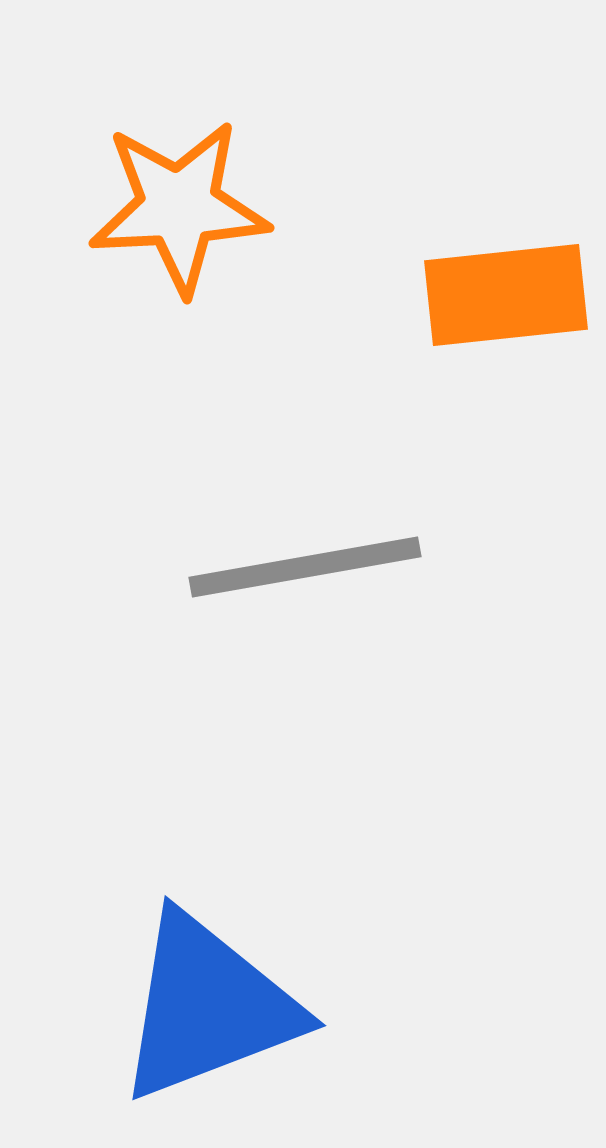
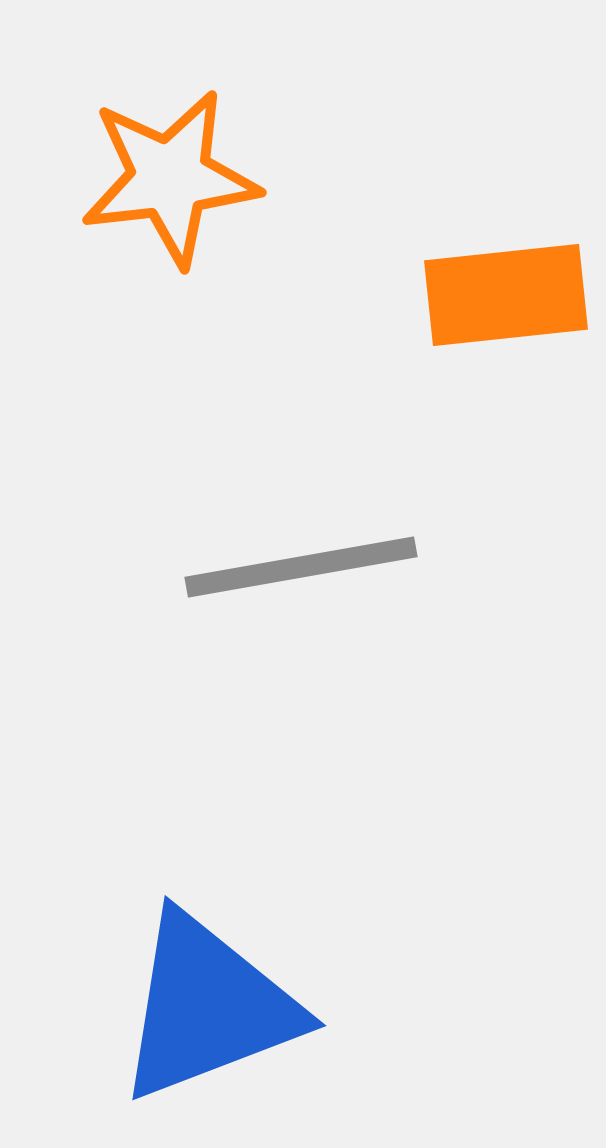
orange star: moved 9 px left, 29 px up; rotated 4 degrees counterclockwise
gray line: moved 4 px left
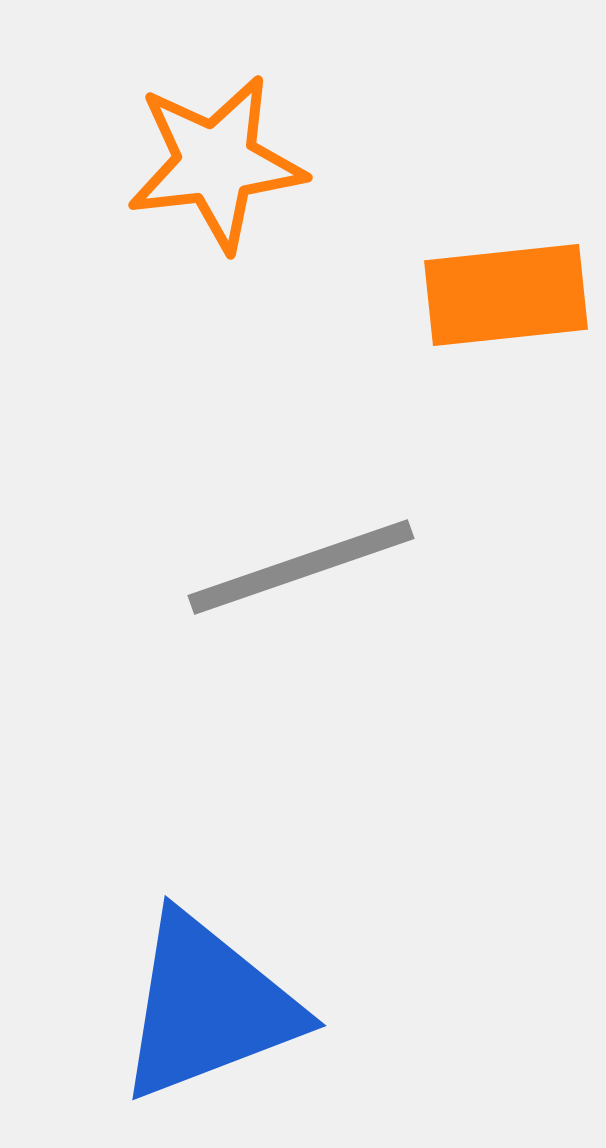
orange star: moved 46 px right, 15 px up
gray line: rotated 9 degrees counterclockwise
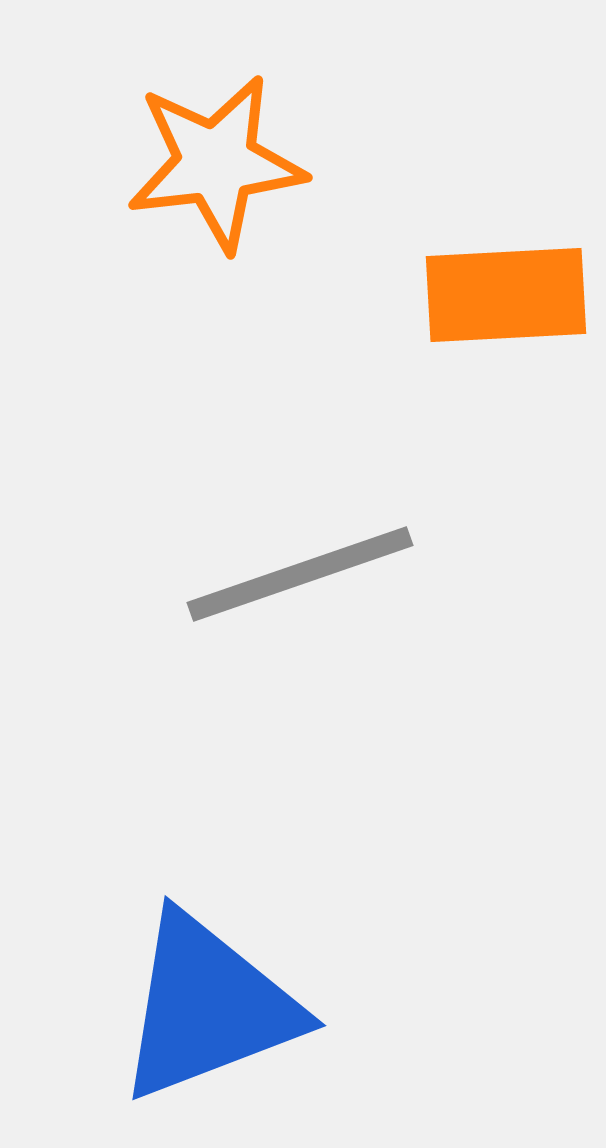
orange rectangle: rotated 3 degrees clockwise
gray line: moved 1 px left, 7 px down
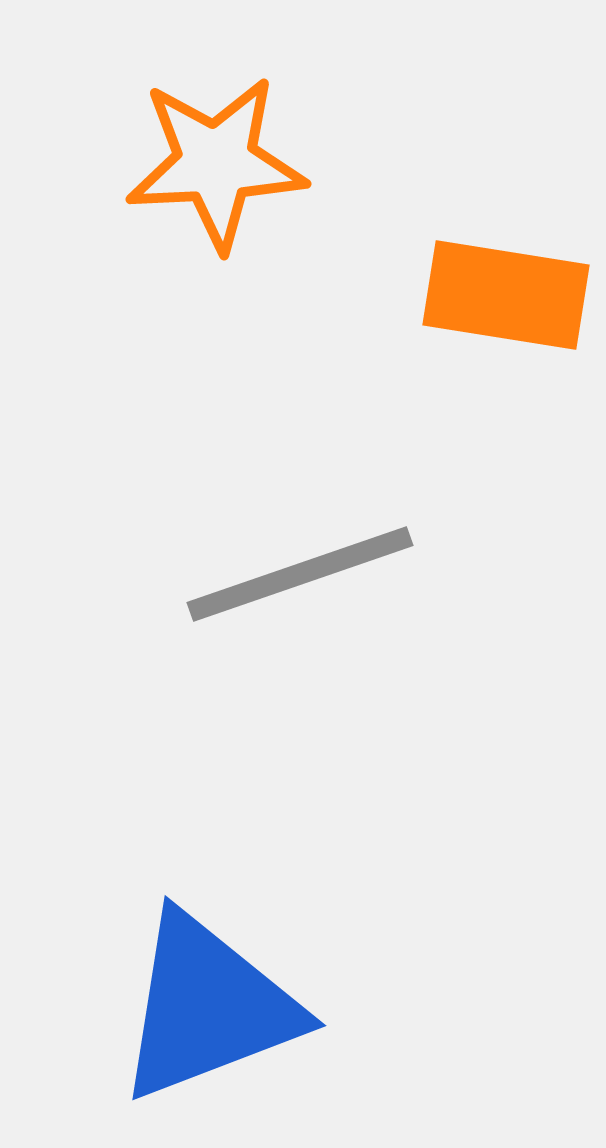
orange star: rotated 4 degrees clockwise
orange rectangle: rotated 12 degrees clockwise
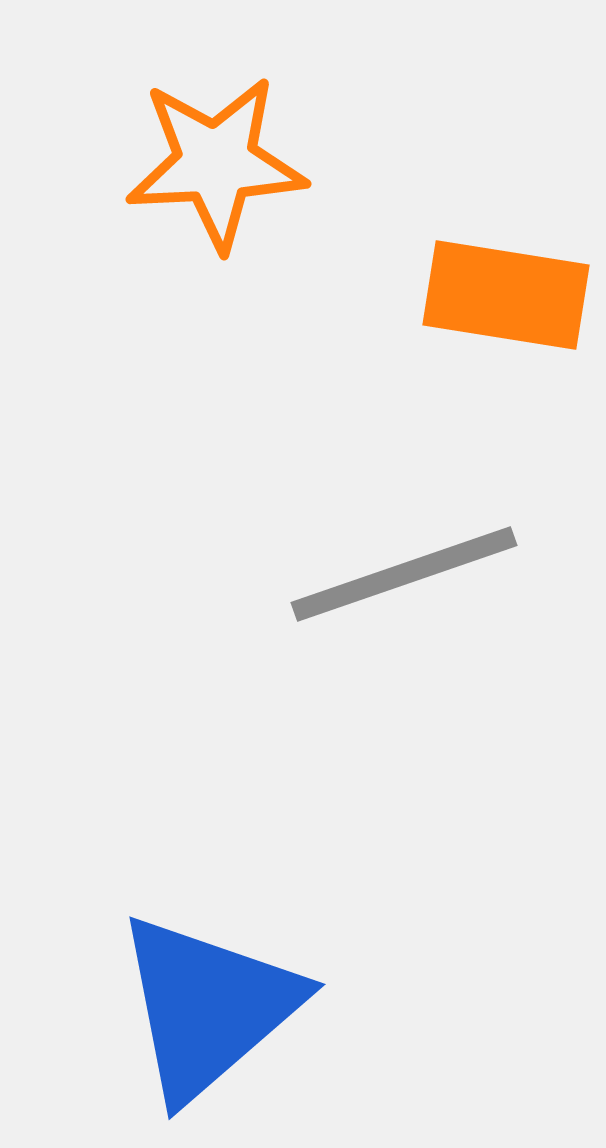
gray line: moved 104 px right
blue triangle: rotated 20 degrees counterclockwise
